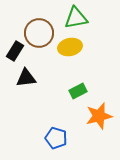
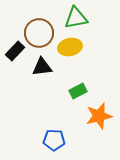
black rectangle: rotated 12 degrees clockwise
black triangle: moved 16 px right, 11 px up
blue pentagon: moved 2 px left, 2 px down; rotated 15 degrees counterclockwise
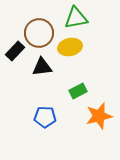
blue pentagon: moved 9 px left, 23 px up
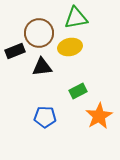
black rectangle: rotated 24 degrees clockwise
orange star: rotated 16 degrees counterclockwise
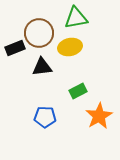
black rectangle: moved 3 px up
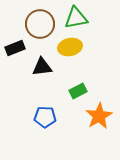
brown circle: moved 1 px right, 9 px up
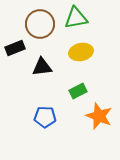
yellow ellipse: moved 11 px right, 5 px down
orange star: rotated 20 degrees counterclockwise
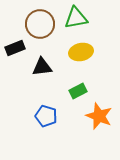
blue pentagon: moved 1 px right, 1 px up; rotated 15 degrees clockwise
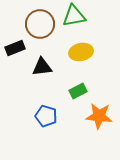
green triangle: moved 2 px left, 2 px up
orange star: rotated 16 degrees counterclockwise
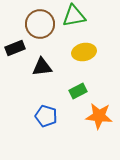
yellow ellipse: moved 3 px right
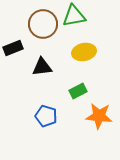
brown circle: moved 3 px right
black rectangle: moved 2 px left
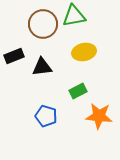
black rectangle: moved 1 px right, 8 px down
